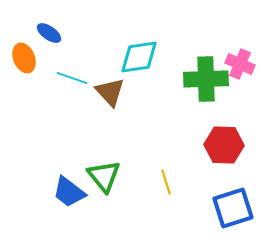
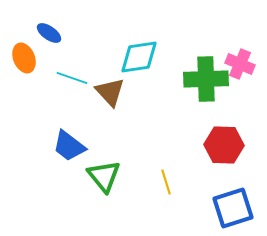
blue trapezoid: moved 46 px up
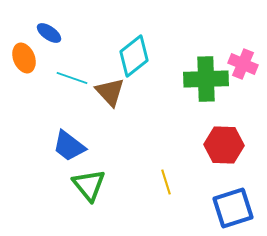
cyan diamond: moved 5 px left, 1 px up; rotated 30 degrees counterclockwise
pink cross: moved 3 px right
green triangle: moved 15 px left, 9 px down
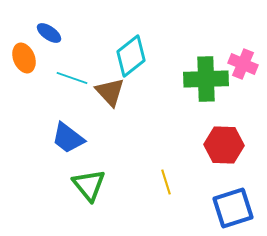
cyan diamond: moved 3 px left
blue trapezoid: moved 1 px left, 8 px up
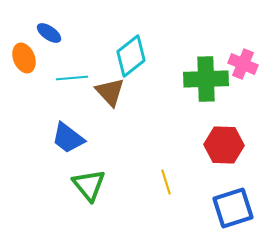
cyan line: rotated 24 degrees counterclockwise
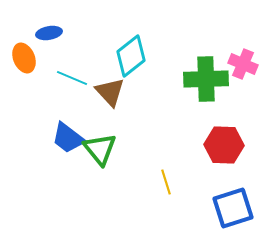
blue ellipse: rotated 45 degrees counterclockwise
cyan line: rotated 28 degrees clockwise
green triangle: moved 11 px right, 36 px up
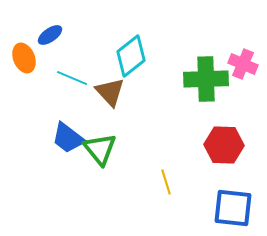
blue ellipse: moved 1 px right, 2 px down; rotated 25 degrees counterclockwise
blue square: rotated 24 degrees clockwise
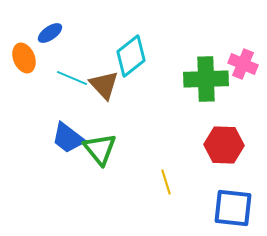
blue ellipse: moved 2 px up
brown triangle: moved 6 px left, 7 px up
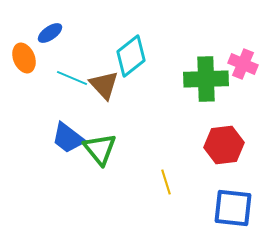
red hexagon: rotated 9 degrees counterclockwise
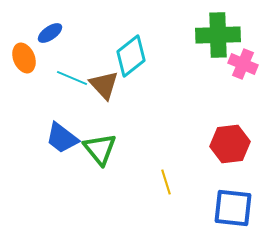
green cross: moved 12 px right, 44 px up
blue trapezoid: moved 6 px left
red hexagon: moved 6 px right, 1 px up
